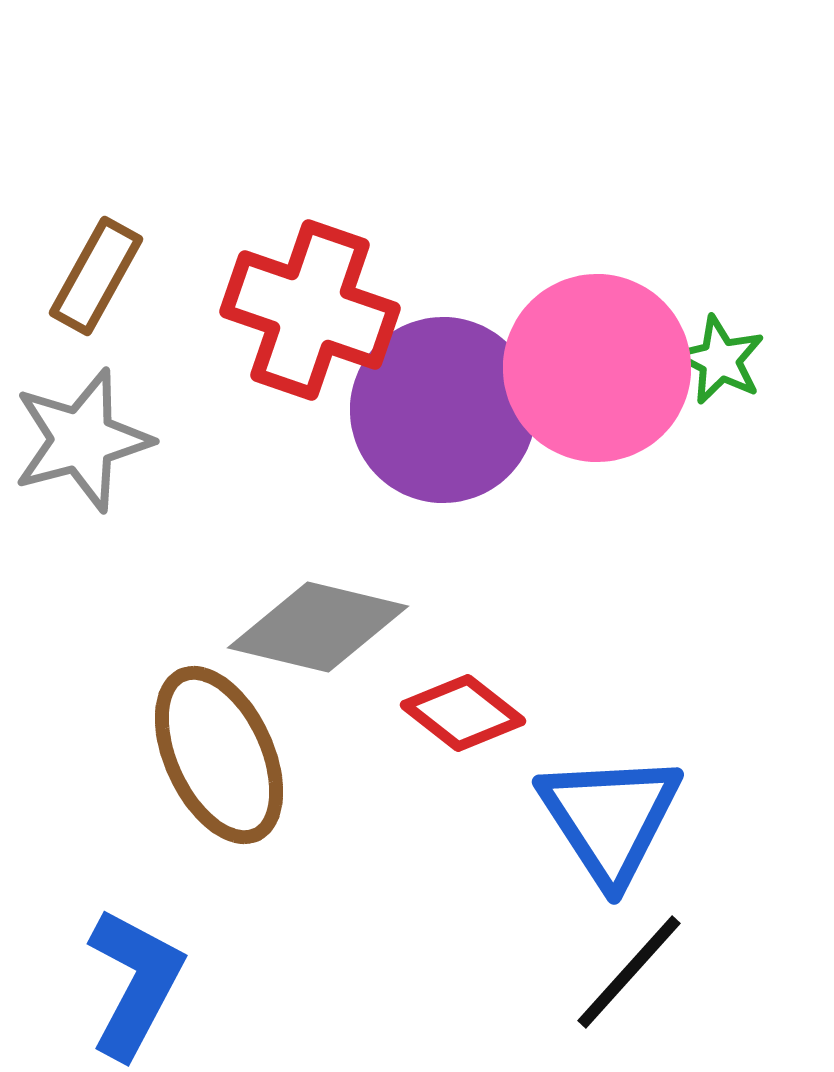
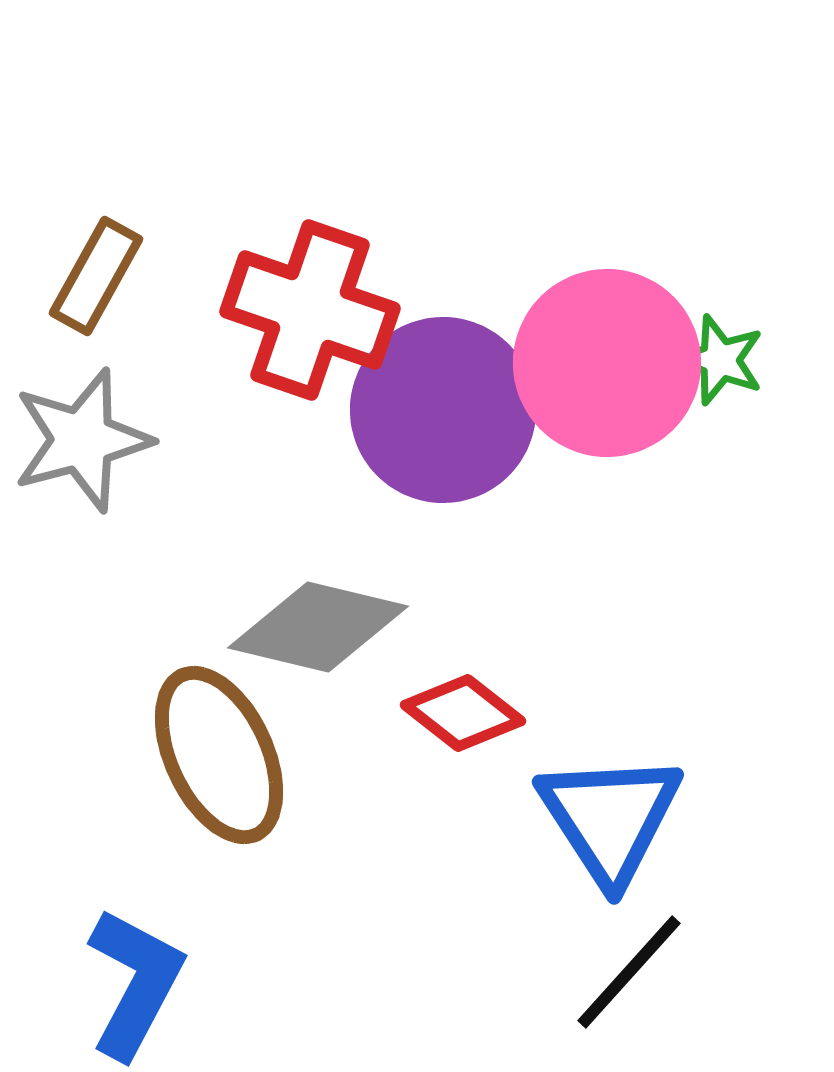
green star: rotated 6 degrees counterclockwise
pink circle: moved 10 px right, 5 px up
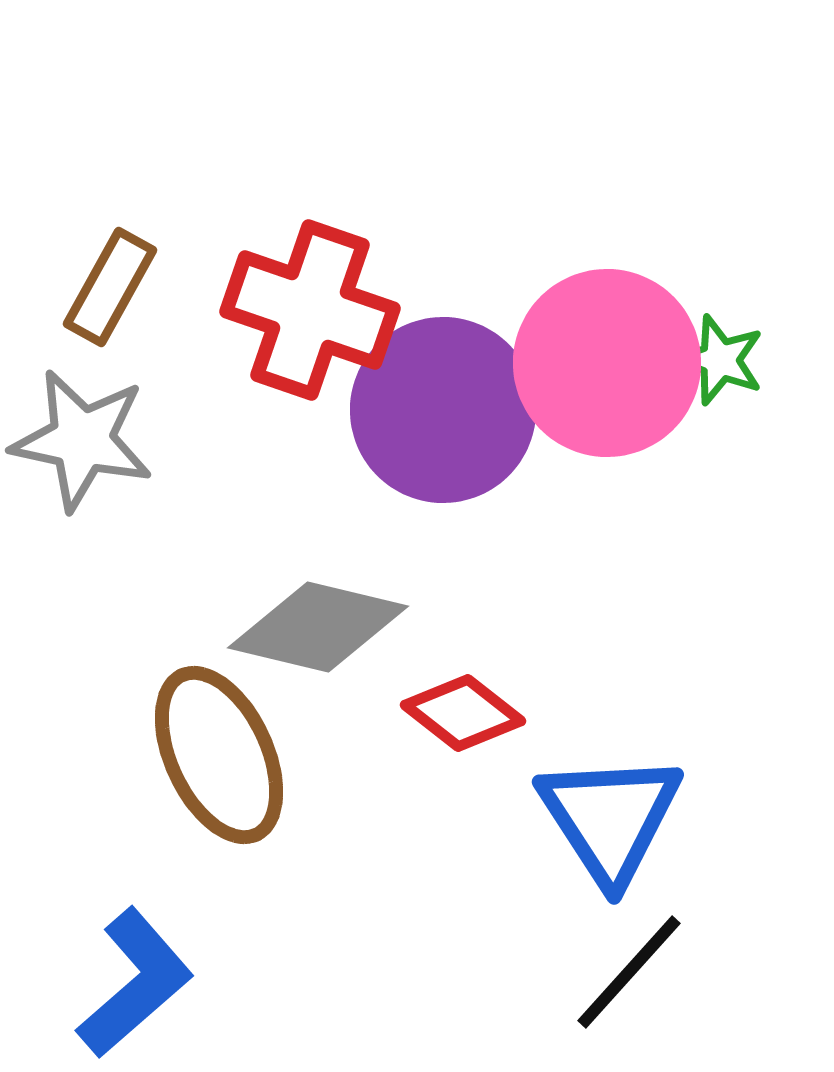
brown rectangle: moved 14 px right, 11 px down
gray star: rotated 27 degrees clockwise
blue L-shape: rotated 21 degrees clockwise
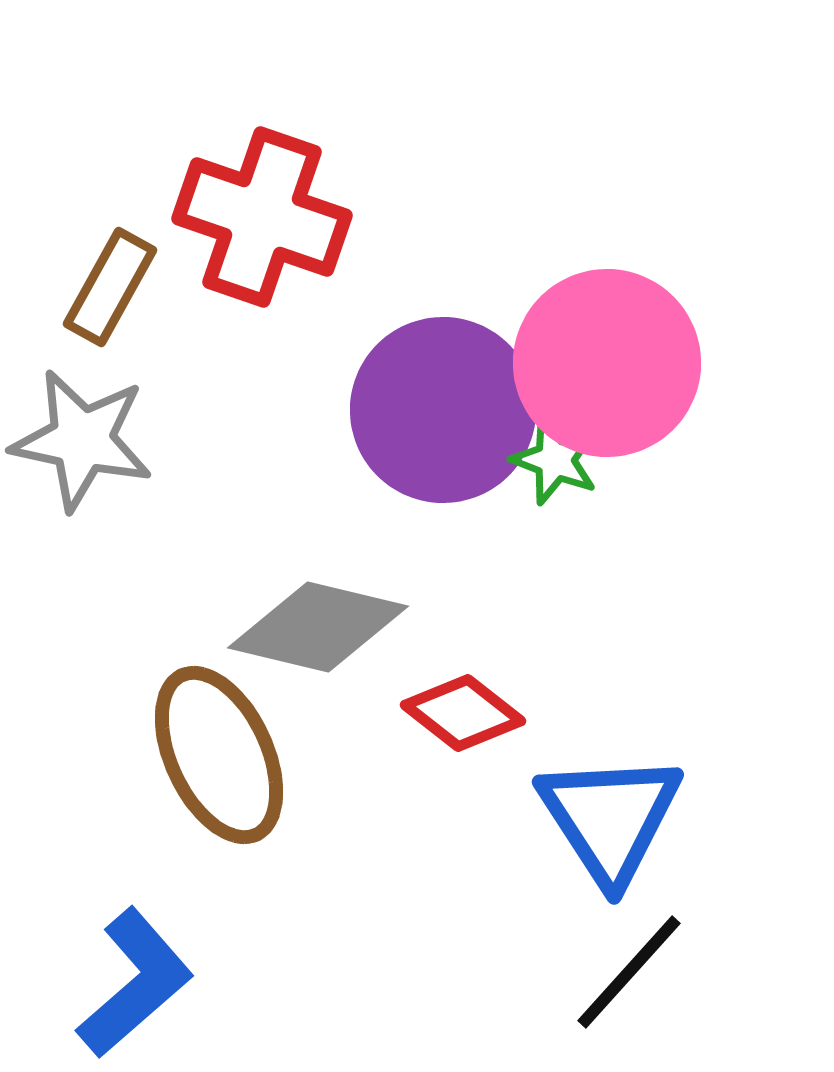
red cross: moved 48 px left, 93 px up
green star: moved 165 px left, 100 px down
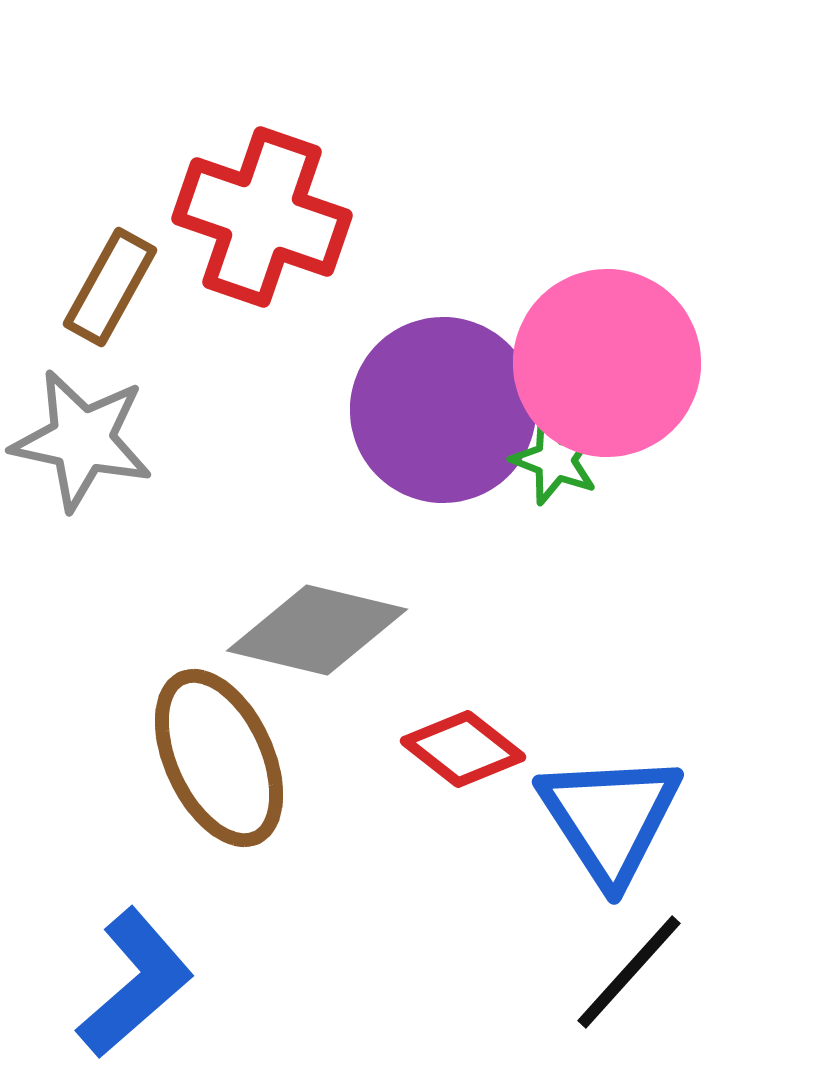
gray diamond: moved 1 px left, 3 px down
red diamond: moved 36 px down
brown ellipse: moved 3 px down
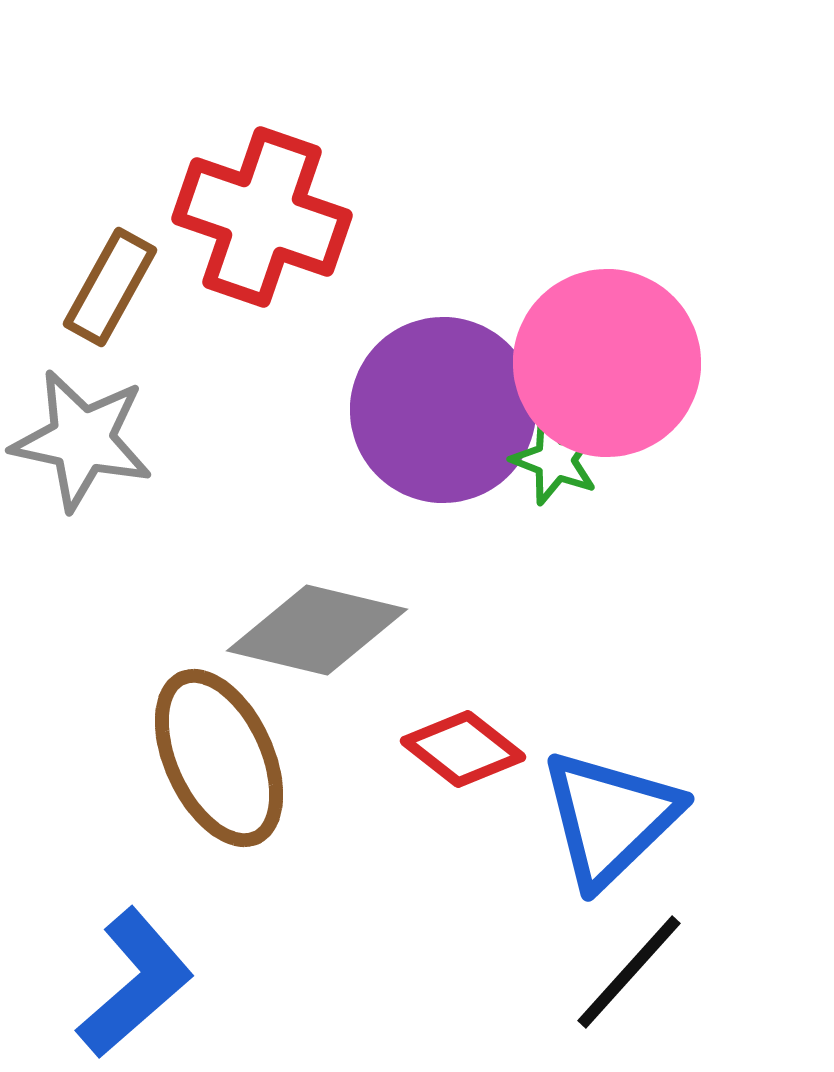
blue triangle: rotated 19 degrees clockwise
